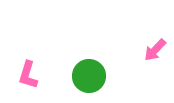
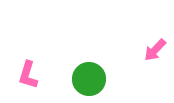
green circle: moved 3 px down
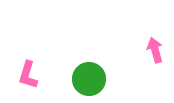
pink arrow: rotated 120 degrees clockwise
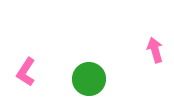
pink L-shape: moved 2 px left, 3 px up; rotated 16 degrees clockwise
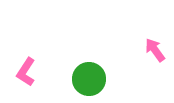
pink arrow: rotated 20 degrees counterclockwise
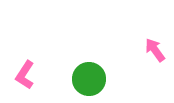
pink L-shape: moved 1 px left, 3 px down
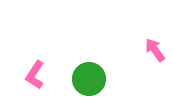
pink L-shape: moved 10 px right
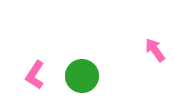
green circle: moved 7 px left, 3 px up
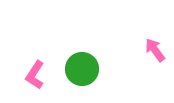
green circle: moved 7 px up
